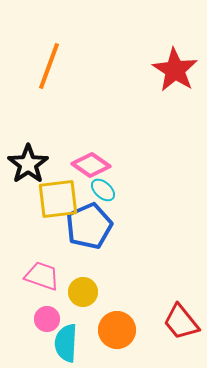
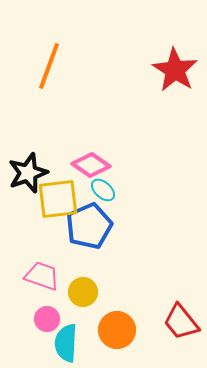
black star: moved 9 px down; rotated 15 degrees clockwise
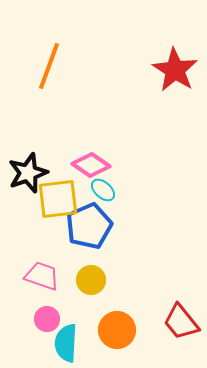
yellow circle: moved 8 px right, 12 px up
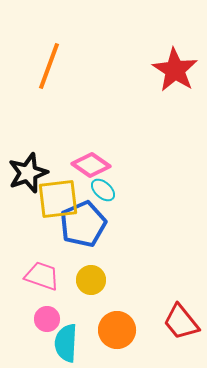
blue pentagon: moved 6 px left, 2 px up
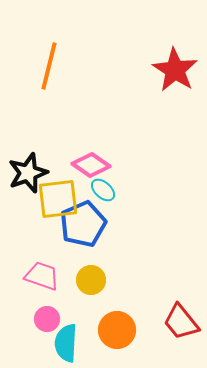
orange line: rotated 6 degrees counterclockwise
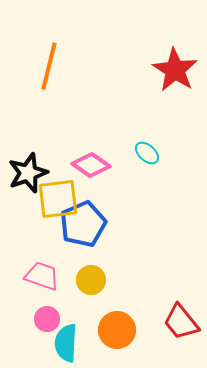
cyan ellipse: moved 44 px right, 37 px up
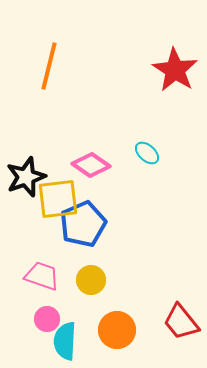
black star: moved 2 px left, 4 px down
cyan semicircle: moved 1 px left, 2 px up
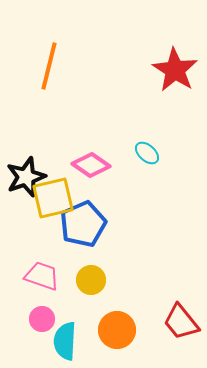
yellow square: moved 5 px left, 1 px up; rotated 6 degrees counterclockwise
pink circle: moved 5 px left
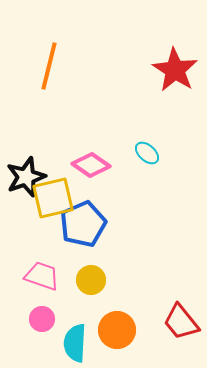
cyan semicircle: moved 10 px right, 2 px down
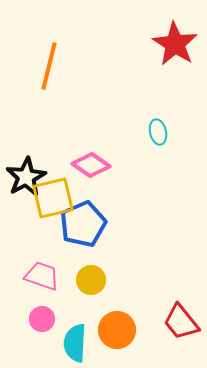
red star: moved 26 px up
cyan ellipse: moved 11 px right, 21 px up; rotated 35 degrees clockwise
black star: rotated 9 degrees counterclockwise
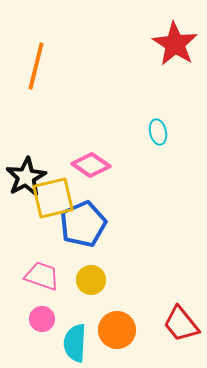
orange line: moved 13 px left
red trapezoid: moved 2 px down
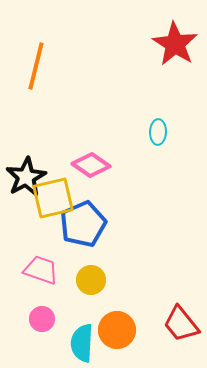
cyan ellipse: rotated 15 degrees clockwise
pink trapezoid: moved 1 px left, 6 px up
cyan semicircle: moved 7 px right
